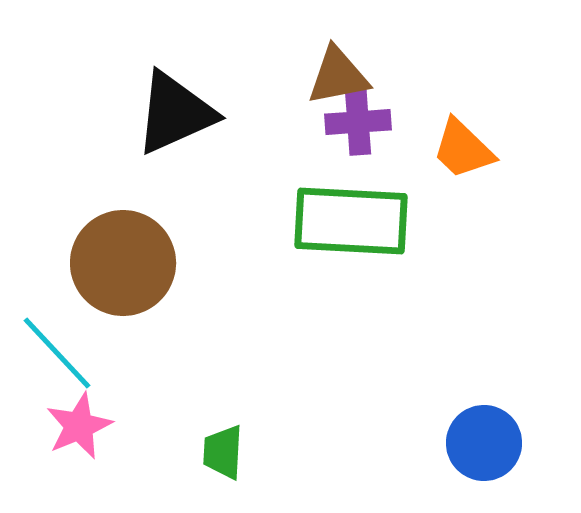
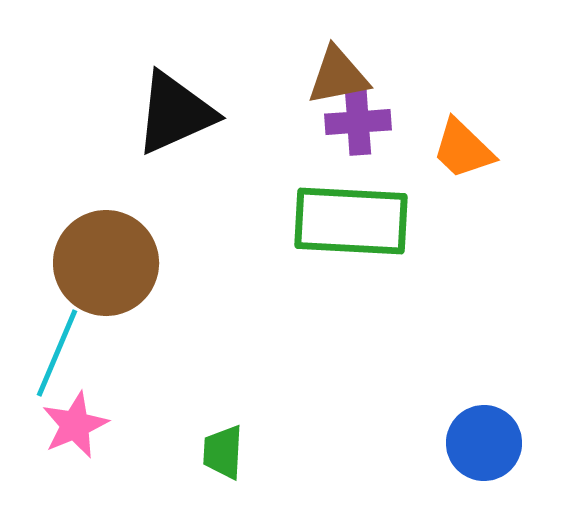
brown circle: moved 17 px left
cyan line: rotated 66 degrees clockwise
pink star: moved 4 px left, 1 px up
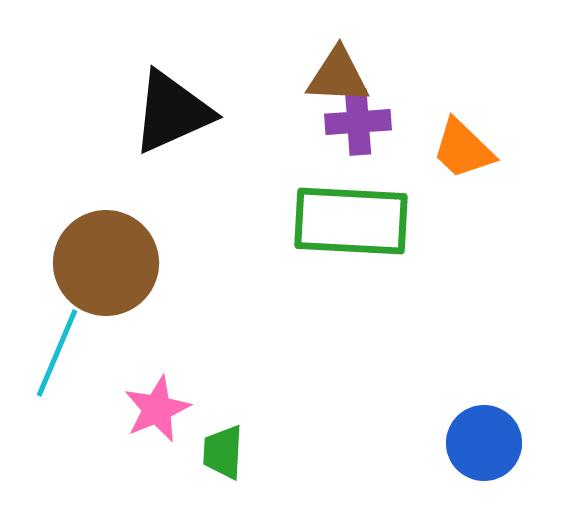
brown triangle: rotated 14 degrees clockwise
black triangle: moved 3 px left, 1 px up
pink star: moved 82 px right, 16 px up
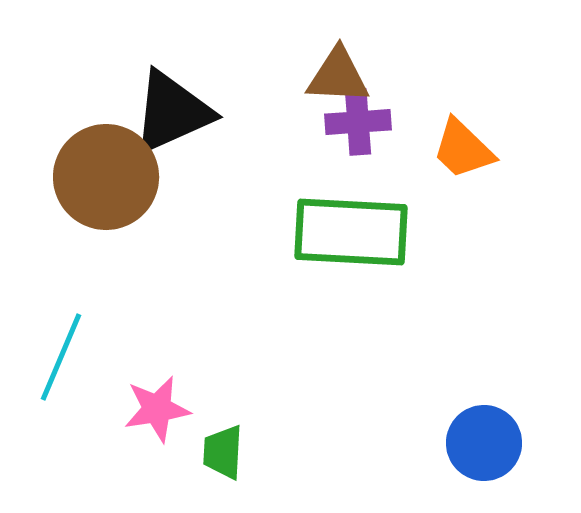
green rectangle: moved 11 px down
brown circle: moved 86 px up
cyan line: moved 4 px right, 4 px down
pink star: rotated 14 degrees clockwise
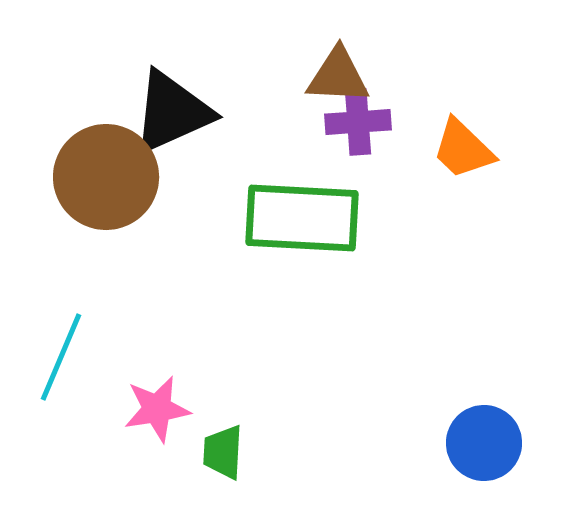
green rectangle: moved 49 px left, 14 px up
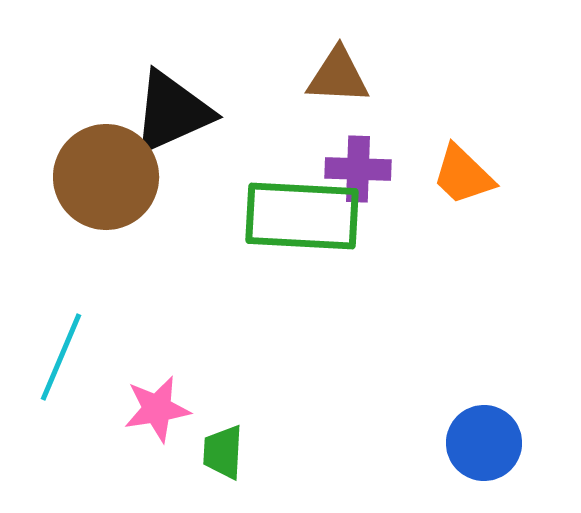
purple cross: moved 47 px down; rotated 6 degrees clockwise
orange trapezoid: moved 26 px down
green rectangle: moved 2 px up
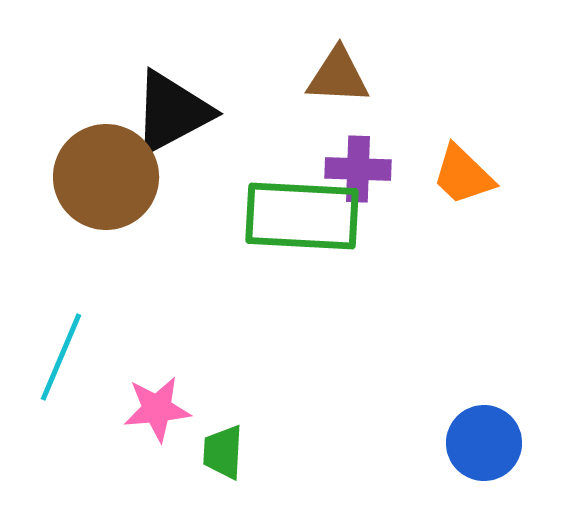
black triangle: rotated 4 degrees counterclockwise
pink star: rotated 4 degrees clockwise
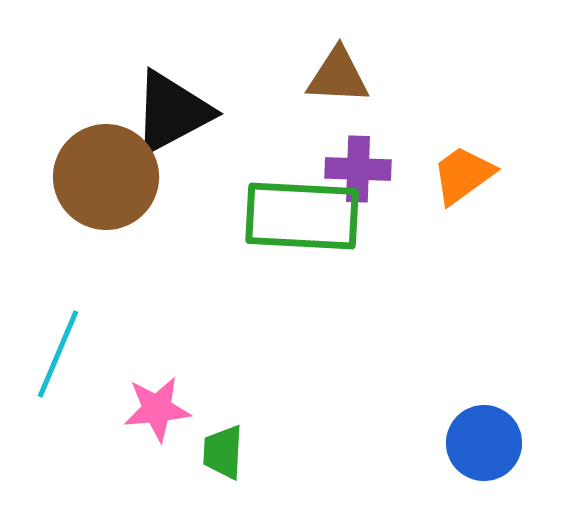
orange trapezoid: rotated 100 degrees clockwise
cyan line: moved 3 px left, 3 px up
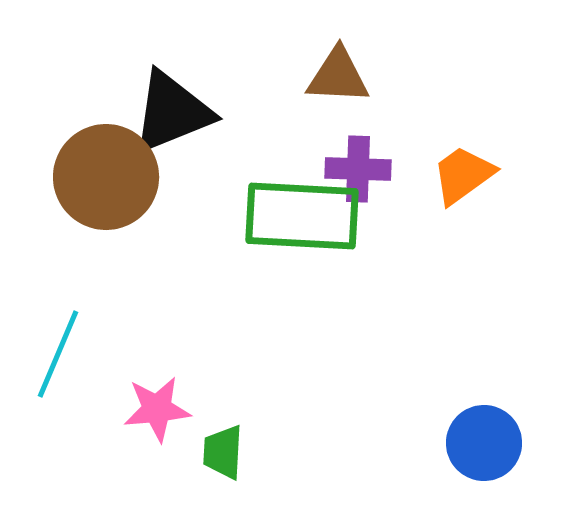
black triangle: rotated 6 degrees clockwise
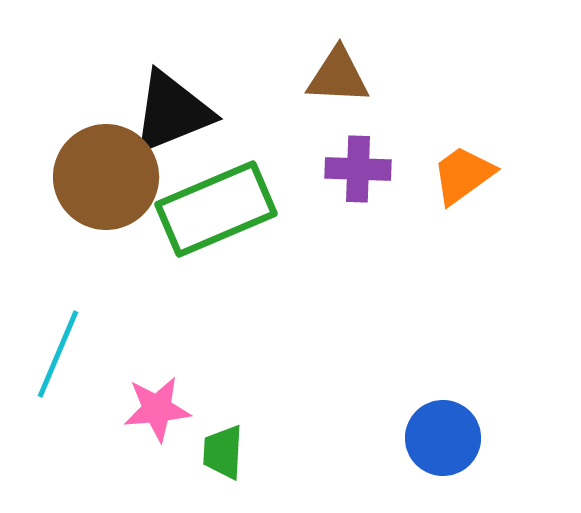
green rectangle: moved 86 px left, 7 px up; rotated 26 degrees counterclockwise
blue circle: moved 41 px left, 5 px up
